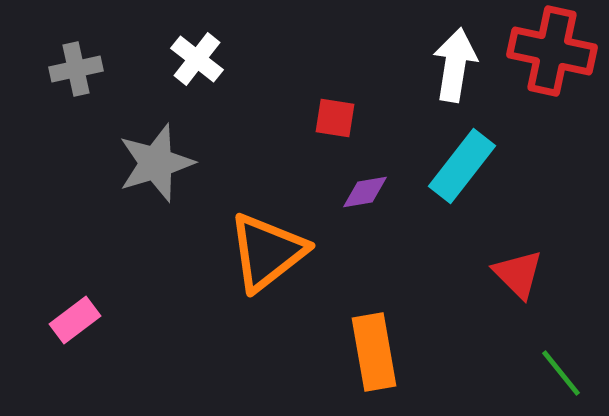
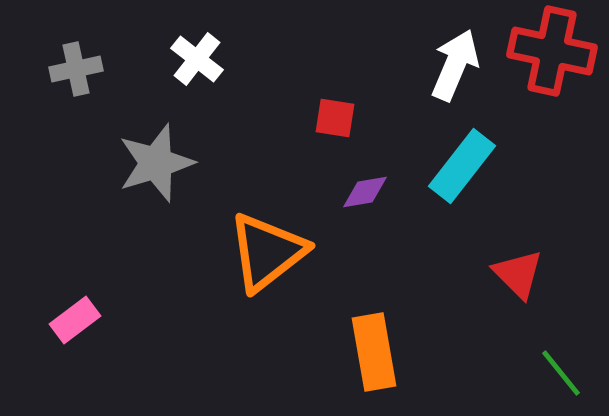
white arrow: rotated 14 degrees clockwise
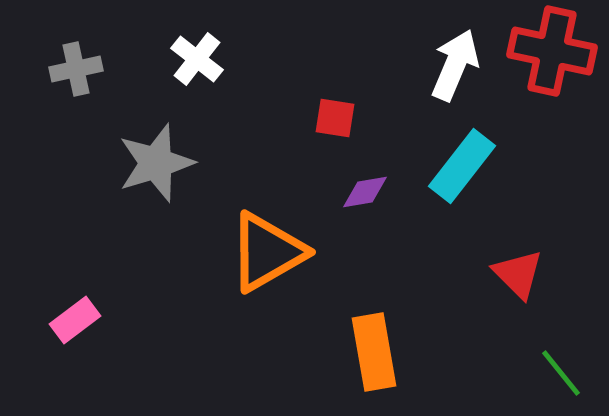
orange triangle: rotated 8 degrees clockwise
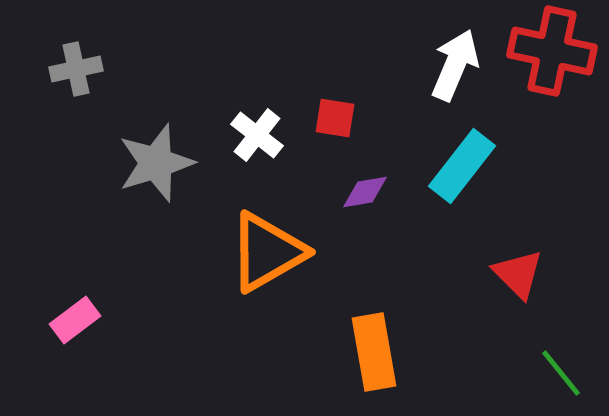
white cross: moved 60 px right, 76 px down
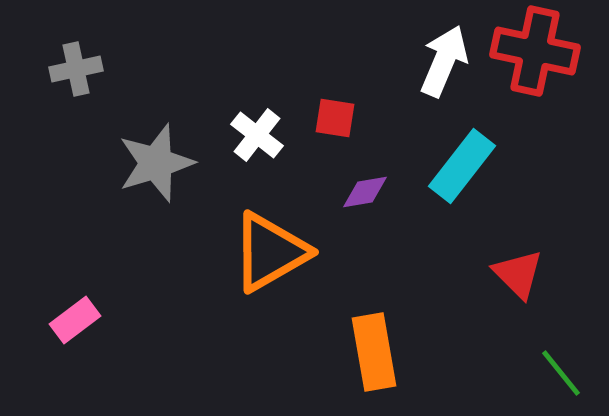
red cross: moved 17 px left
white arrow: moved 11 px left, 4 px up
orange triangle: moved 3 px right
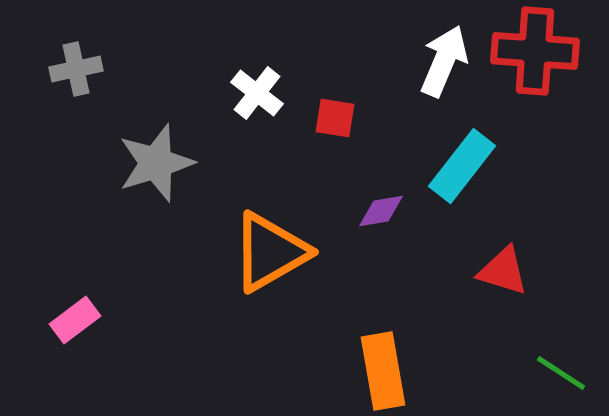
red cross: rotated 8 degrees counterclockwise
white cross: moved 42 px up
purple diamond: moved 16 px right, 19 px down
red triangle: moved 15 px left, 3 px up; rotated 28 degrees counterclockwise
orange rectangle: moved 9 px right, 19 px down
green line: rotated 18 degrees counterclockwise
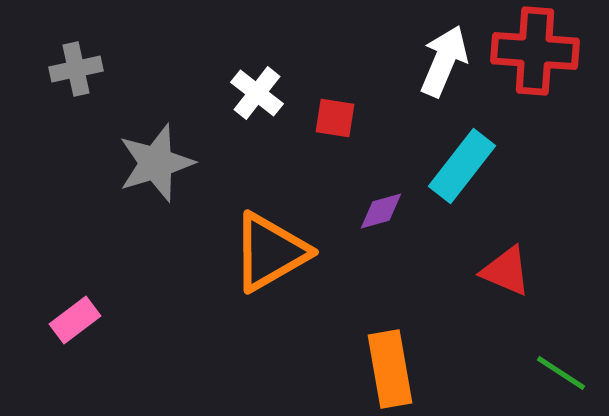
purple diamond: rotated 6 degrees counterclockwise
red triangle: moved 3 px right; rotated 6 degrees clockwise
orange rectangle: moved 7 px right, 2 px up
